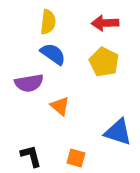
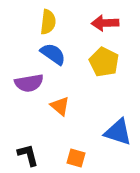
black L-shape: moved 3 px left, 1 px up
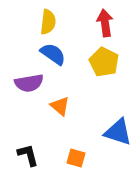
red arrow: rotated 84 degrees clockwise
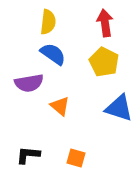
blue triangle: moved 1 px right, 24 px up
black L-shape: rotated 70 degrees counterclockwise
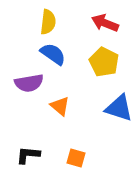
red arrow: rotated 60 degrees counterclockwise
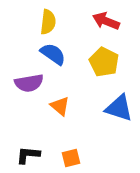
red arrow: moved 1 px right, 2 px up
orange square: moved 5 px left; rotated 30 degrees counterclockwise
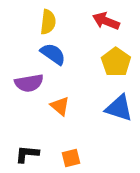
yellow pentagon: moved 12 px right; rotated 8 degrees clockwise
black L-shape: moved 1 px left, 1 px up
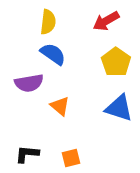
red arrow: rotated 52 degrees counterclockwise
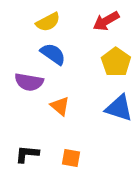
yellow semicircle: rotated 55 degrees clockwise
purple semicircle: moved 1 px up; rotated 20 degrees clockwise
orange square: rotated 24 degrees clockwise
